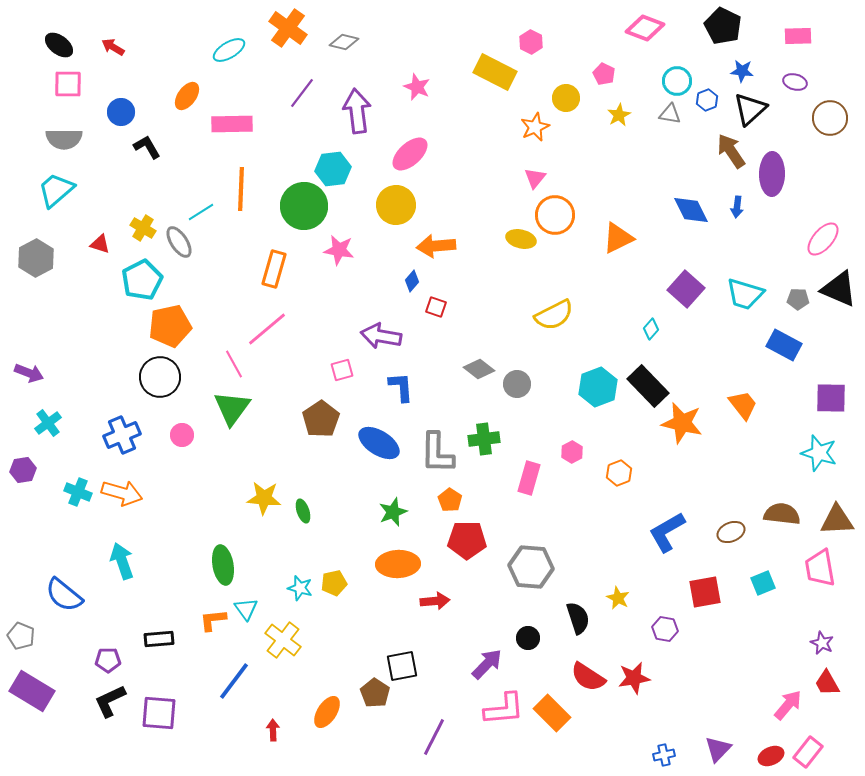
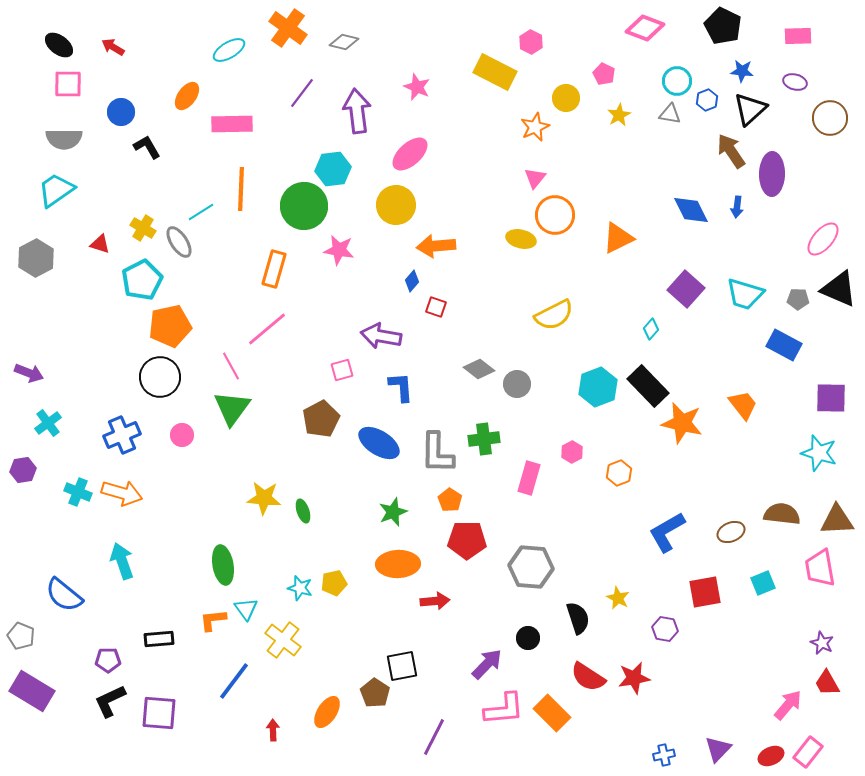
cyan trapezoid at (56, 190): rotated 6 degrees clockwise
pink line at (234, 364): moved 3 px left, 2 px down
brown pentagon at (321, 419): rotated 6 degrees clockwise
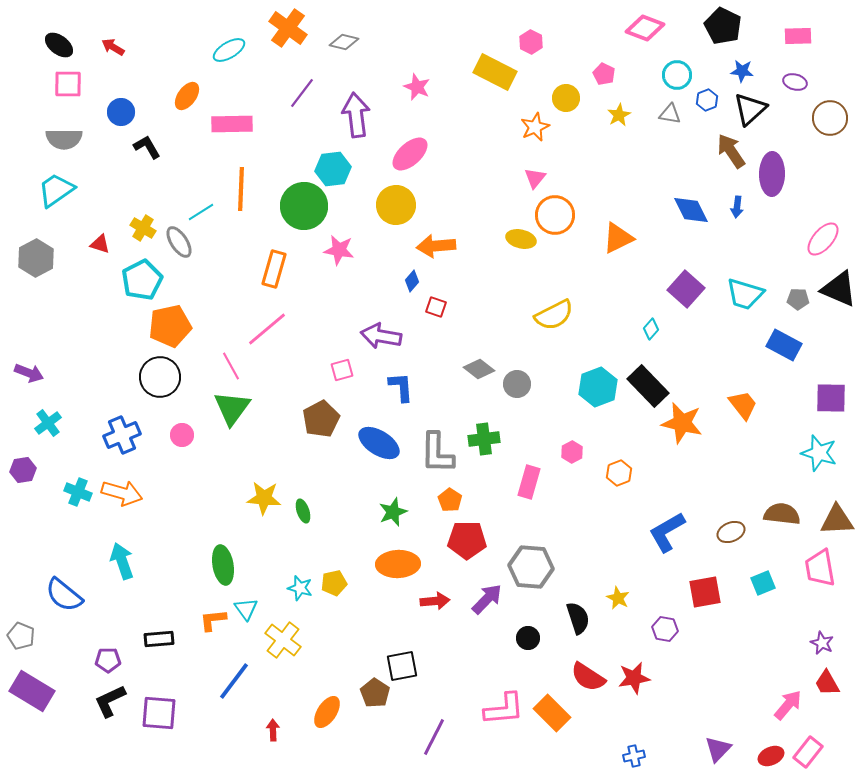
cyan circle at (677, 81): moved 6 px up
purple arrow at (357, 111): moved 1 px left, 4 px down
pink rectangle at (529, 478): moved 4 px down
purple arrow at (487, 664): moved 65 px up
blue cross at (664, 755): moved 30 px left, 1 px down
